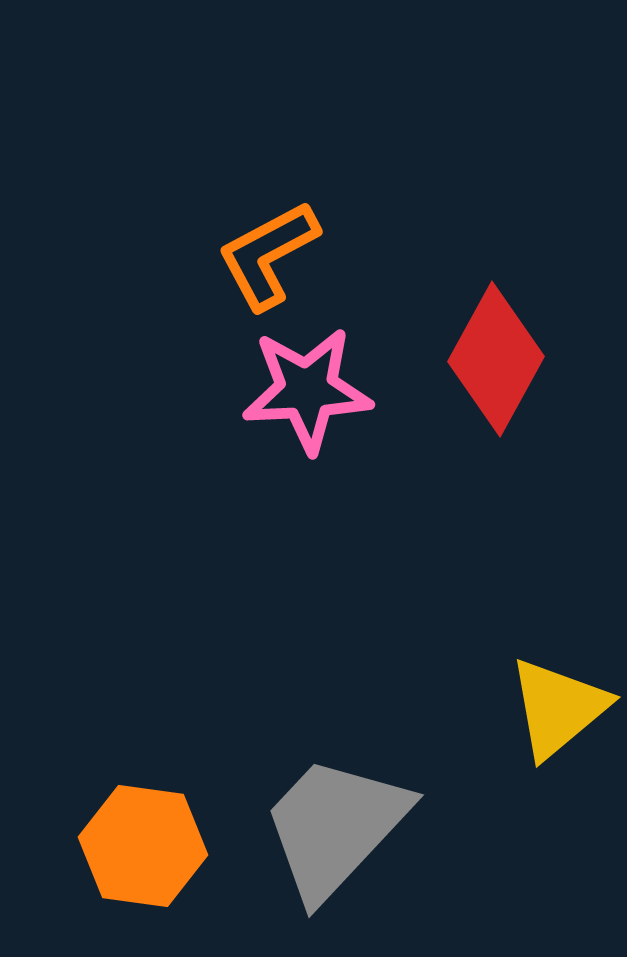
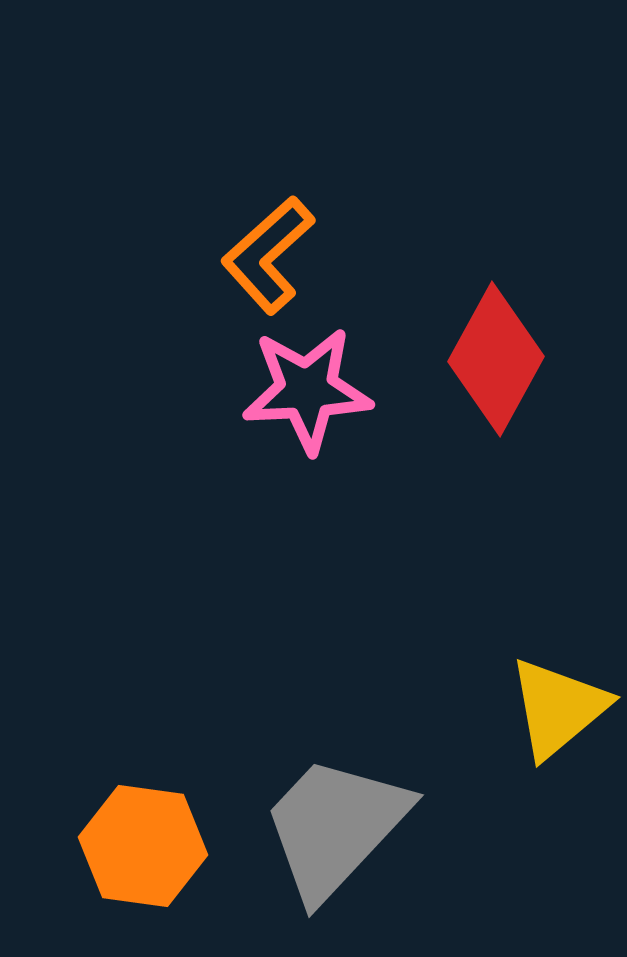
orange L-shape: rotated 14 degrees counterclockwise
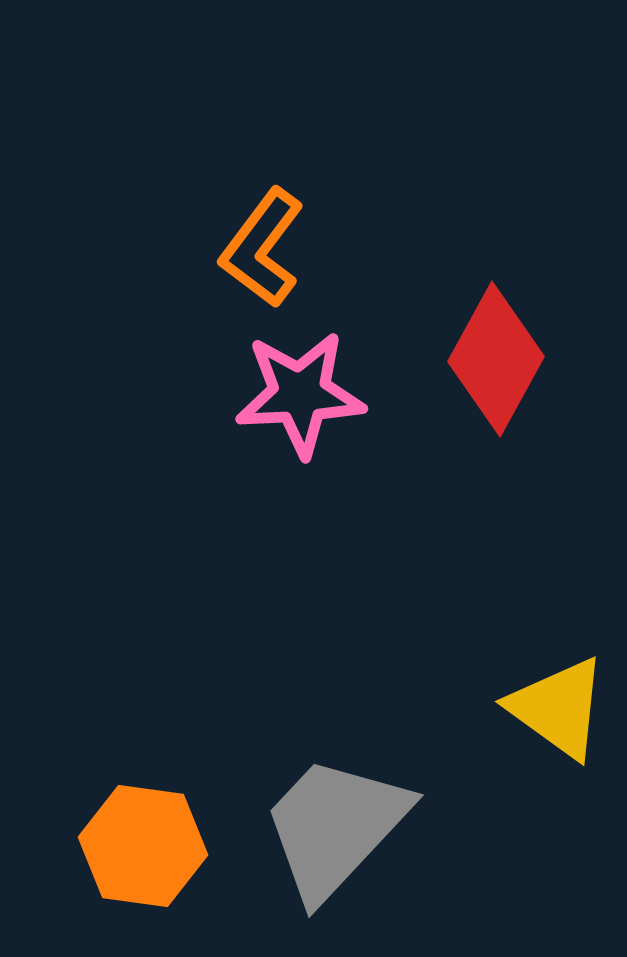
orange L-shape: moved 6 px left, 7 px up; rotated 11 degrees counterclockwise
pink star: moved 7 px left, 4 px down
yellow triangle: rotated 44 degrees counterclockwise
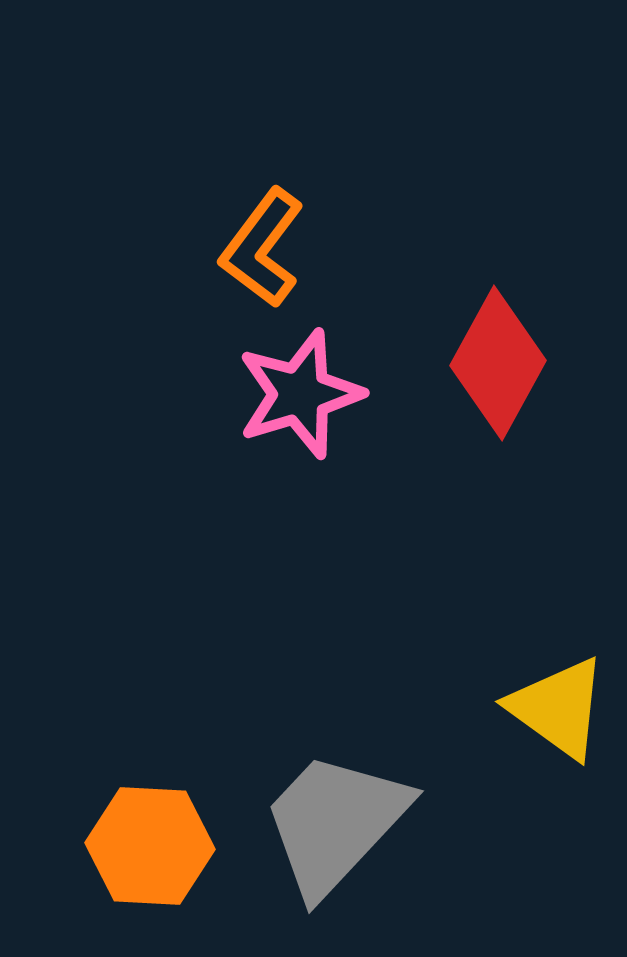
red diamond: moved 2 px right, 4 px down
pink star: rotated 14 degrees counterclockwise
gray trapezoid: moved 4 px up
orange hexagon: moved 7 px right; rotated 5 degrees counterclockwise
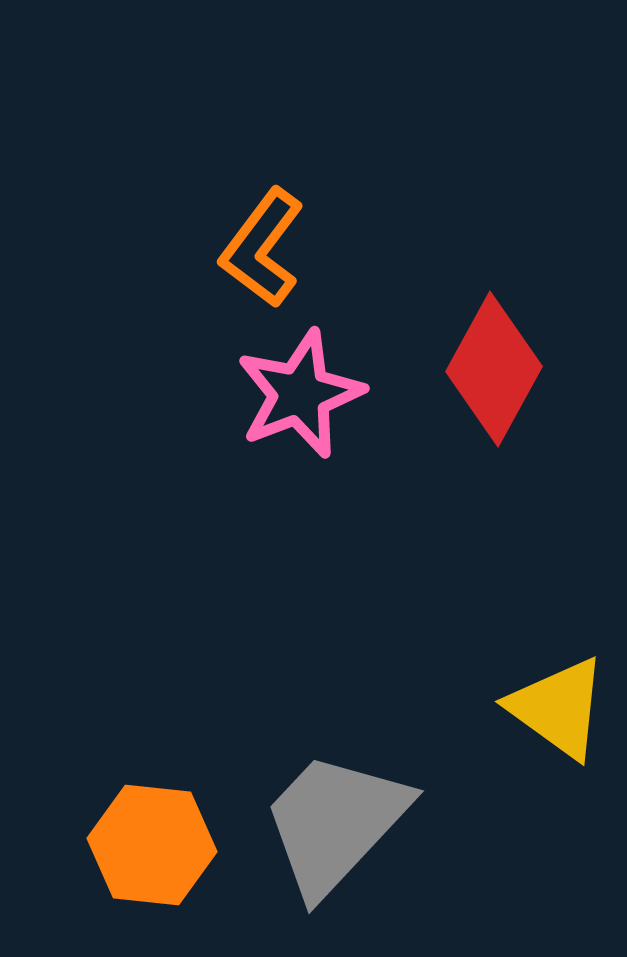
red diamond: moved 4 px left, 6 px down
pink star: rotated 4 degrees counterclockwise
orange hexagon: moved 2 px right, 1 px up; rotated 3 degrees clockwise
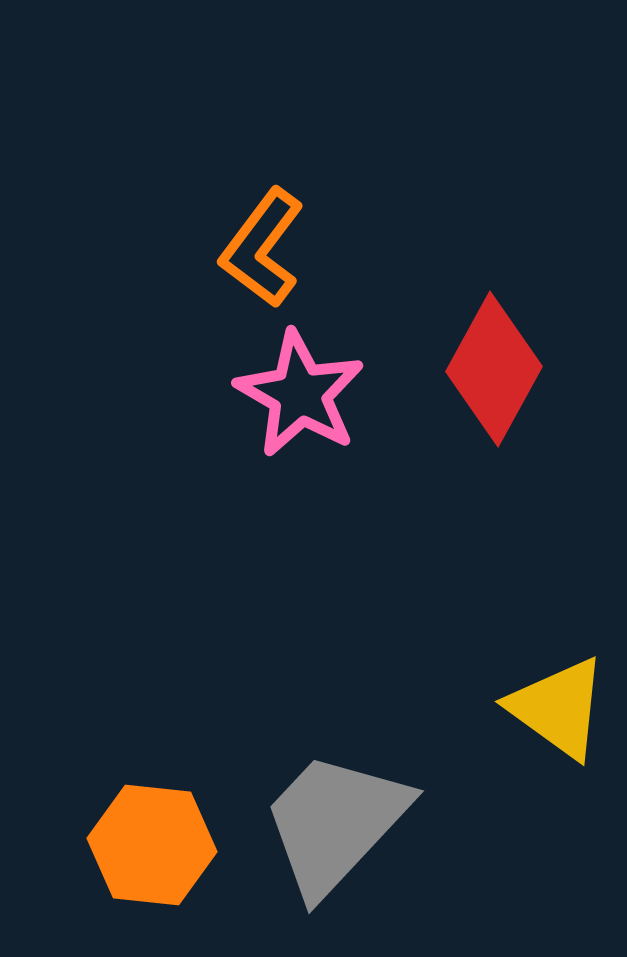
pink star: rotated 21 degrees counterclockwise
